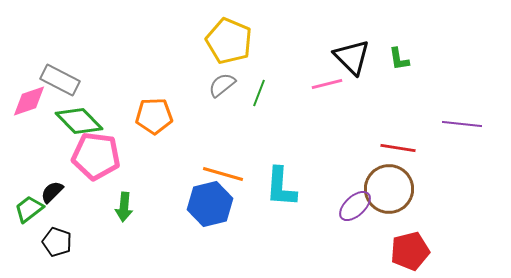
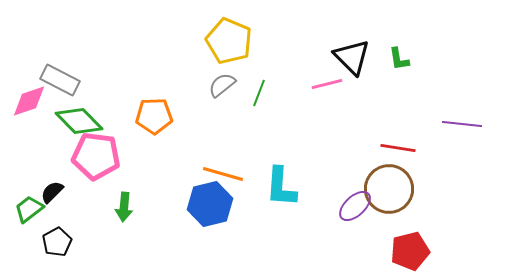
black pentagon: rotated 24 degrees clockwise
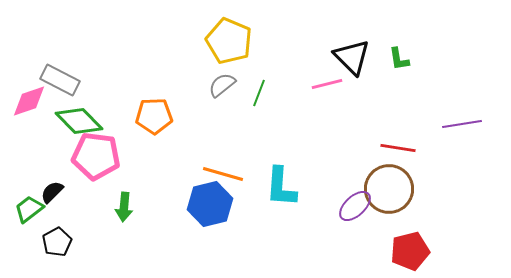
purple line: rotated 15 degrees counterclockwise
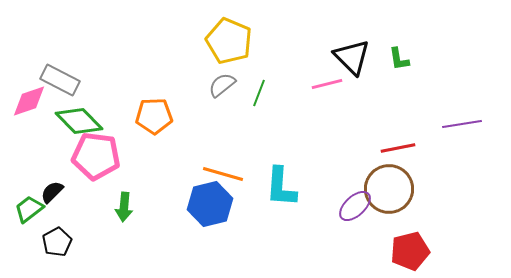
red line: rotated 20 degrees counterclockwise
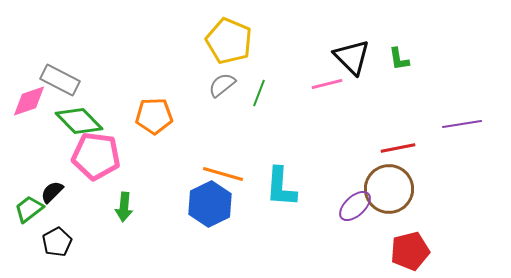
blue hexagon: rotated 12 degrees counterclockwise
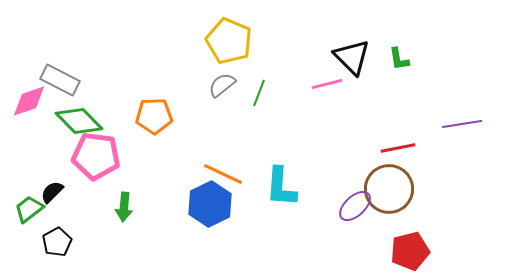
orange line: rotated 9 degrees clockwise
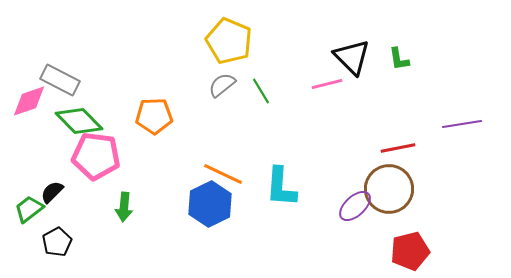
green line: moved 2 px right, 2 px up; rotated 52 degrees counterclockwise
